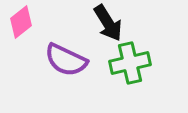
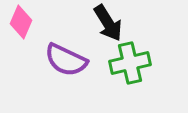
pink diamond: rotated 28 degrees counterclockwise
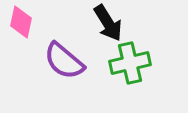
pink diamond: rotated 12 degrees counterclockwise
purple semicircle: moved 2 px left, 1 px down; rotated 15 degrees clockwise
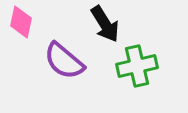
black arrow: moved 3 px left, 1 px down
green cross: moved 7 px right, 3 px down
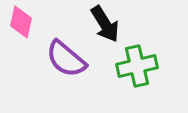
purple semicircle: moved 2 px right, 2 px up
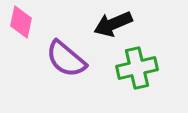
black arrow: moved 8 px right; rotated 99 degrees clockwise
green cross: moved 2 px down
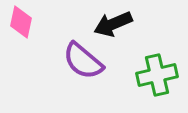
purple semicircle: moved 17 px right, 2 px down
green cross: moved 20 px right, 7 px down
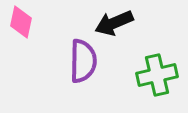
black arrow: moved 1 px right, 1 px up
purple semicircle: rotated 129 degrees counterclockwise
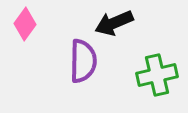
pink diamond: moved 4 px right, 2 px down; rotated 24 degrees clockwise
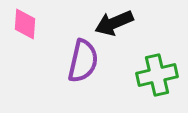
pink diamond: rotated 32 degrees counterclockwise
purple semicircle: rotated 12 degrees clockwise
